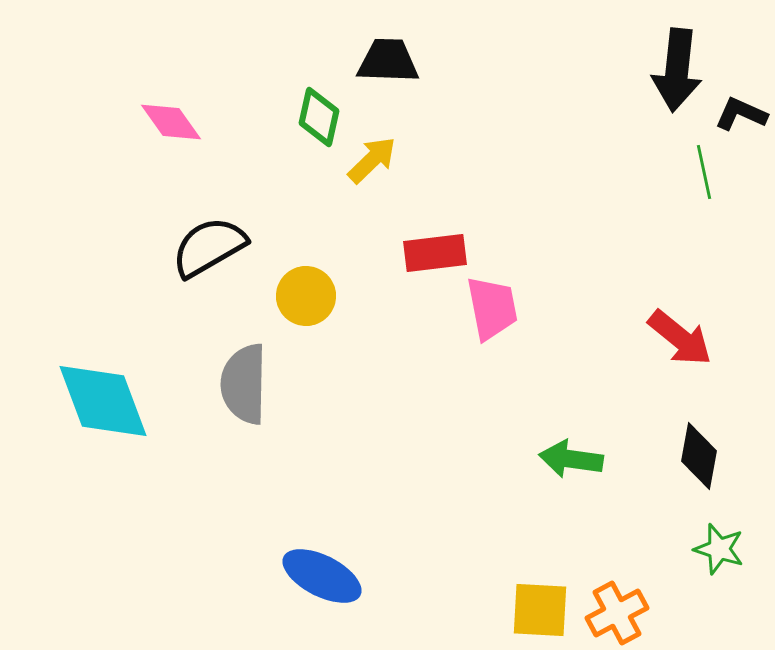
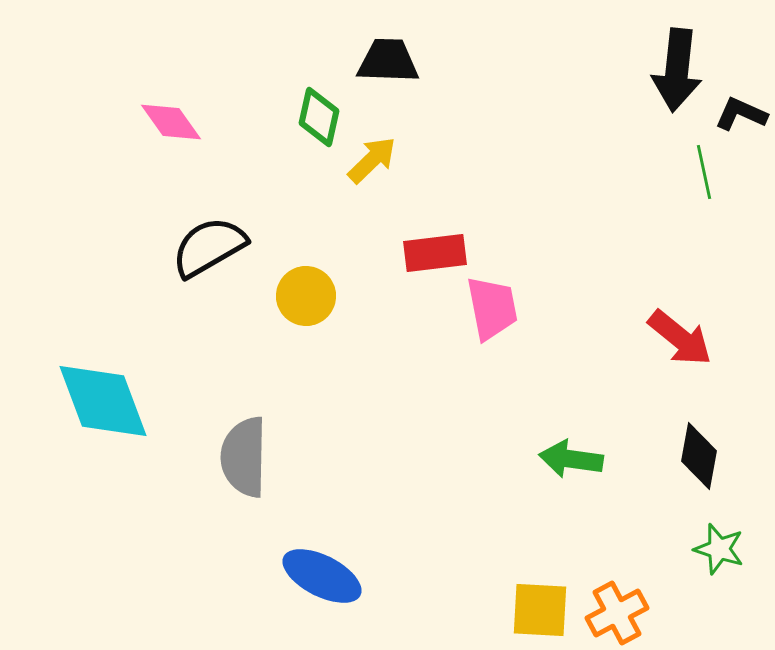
gray semicircle: moved 73 px down
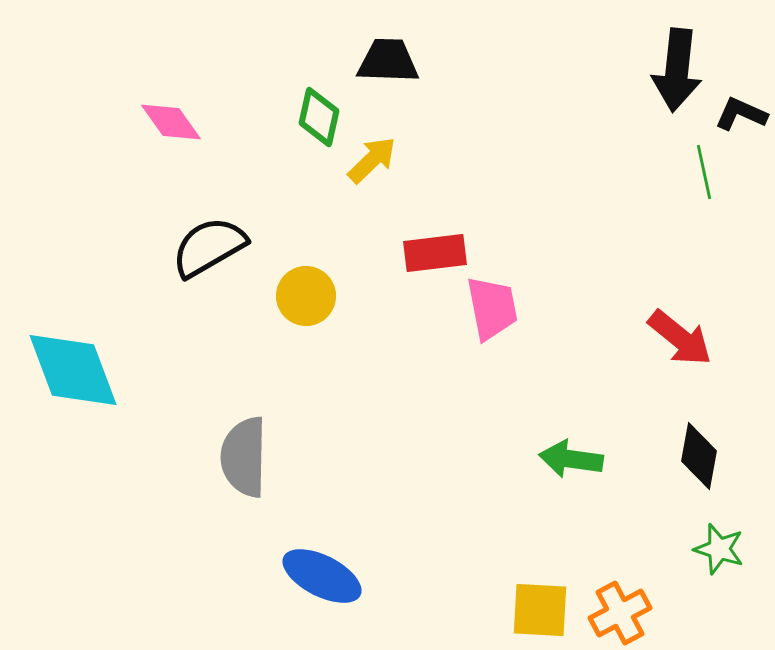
cyan diamond: moved 30 px left, 31 px up
orange cross: moved 3 px right
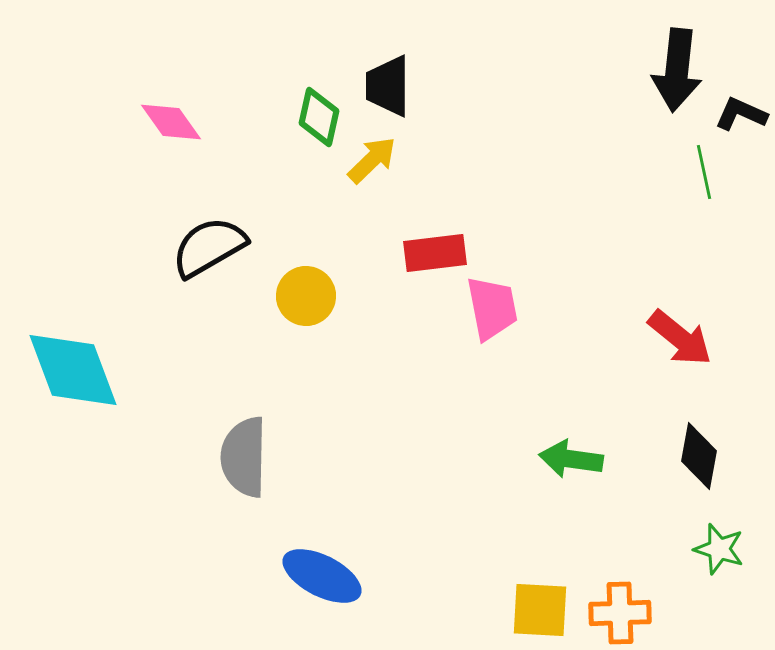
black trapezoid: moved 25 px down; rotated 92 degrees counterclockwise
orange cross: rotated 26 degrees clockwise
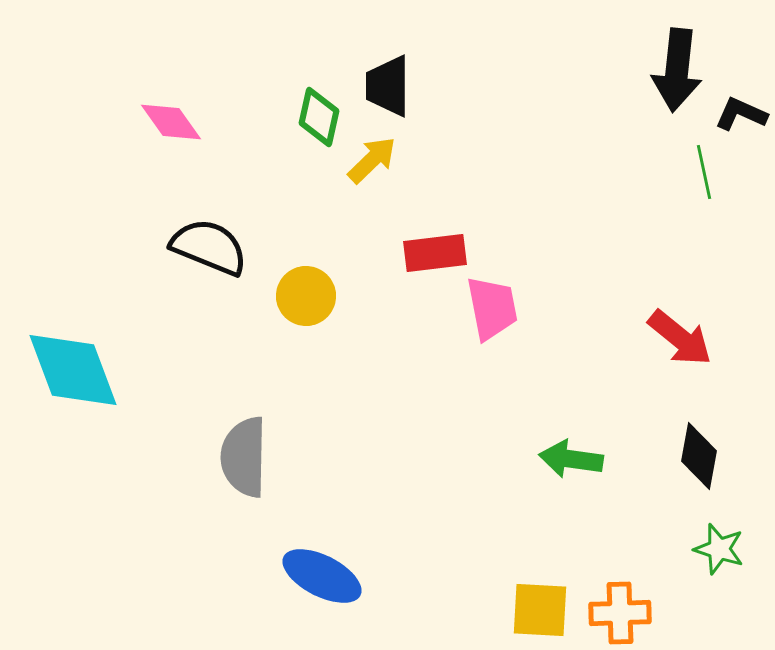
black semicircle: rotated 52 degrees clockwise
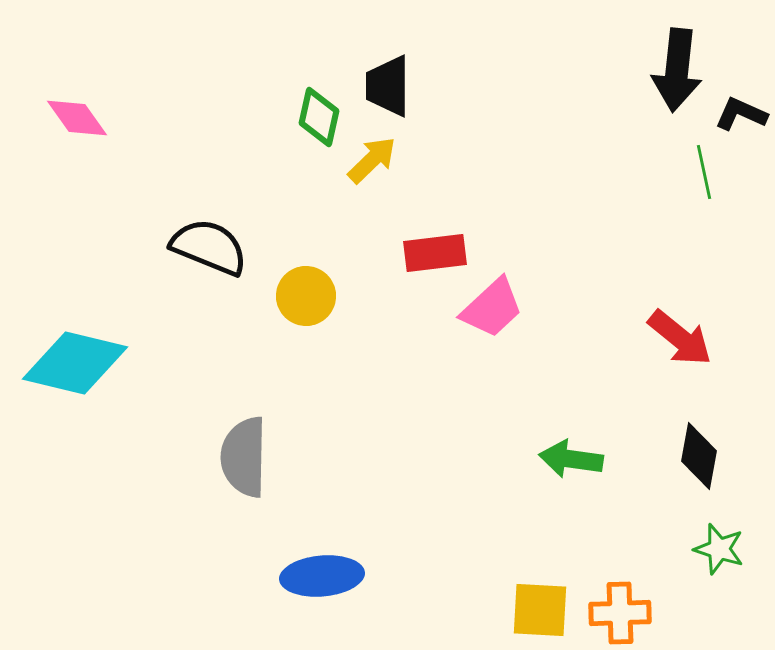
pink diamond: moved 94 px left, 4 px up
pink trapezoid: rotated 58 degrees clockwise
cyan diamond: moved 2 px right, 7 px up; rotated 56 degrees counterclockwise
blue ellipse: rotated 32 degrees counterclockwise
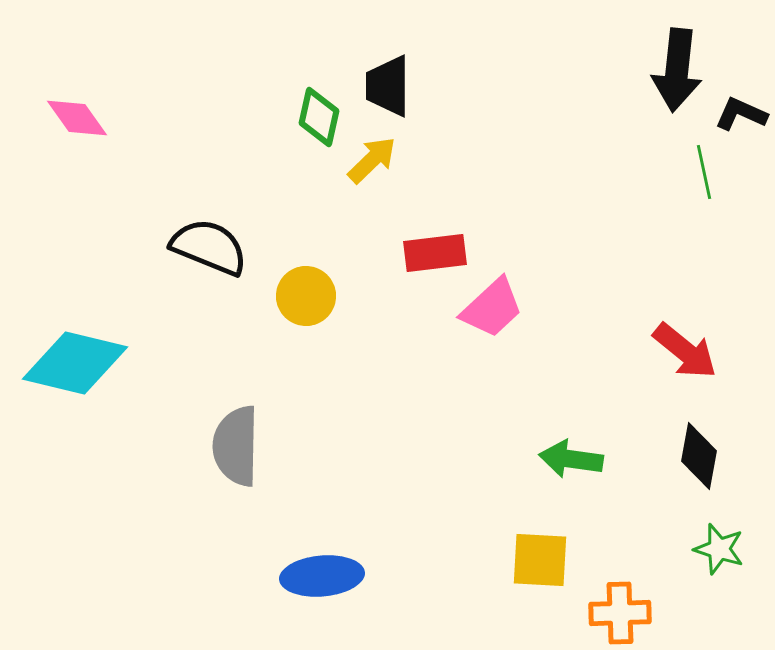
red arrow: moved 5 px right, 13 px down
gray semicircle: moved 8 px left, 11 px up
yellow square: moved 50 px up
